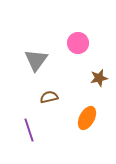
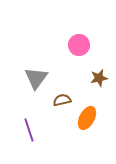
pink circle: moved 1 px right, 2 px down
gray triangle: moved 18 px down
brown semicircle: moved 13 px right, 3 px down
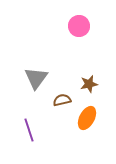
pink circle: moved 19 px up
brown star: moved 10 px left, 6 px down
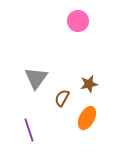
pink circle: moved 1 px left, 5 px up
brown semicircle: moved 2 px up; rotated 48 degrees counterclockwise
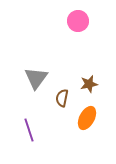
brown semicircle: rotated 18 degrees counterclockwise
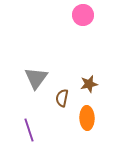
pink circle: moved 5 px right, 6 px up
orange ellipse: rotated 30 degrees counterclockwise
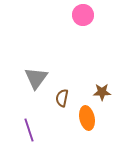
brown star: moved 13 px right, 8 px down; rotated 12 degrees clockwise
orange ellipse: rotated 10 degrees counterclockwise
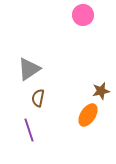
gray triangle: moved 7 px left, 9 px up; rotated 20 degrees clockwise
brown star: moved 1 px left, 1 px up; rotated 12 degrees counterclockwise
brown semicircle: moved 24 px left
orange ellipse: moved 1 px right, 3 px up; rotated 45 degrees clockwise
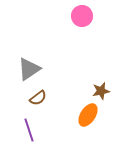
pink circle: moved 1 px left, 1 px down
brown semicircle: rotated 138 degrees counterclockwise
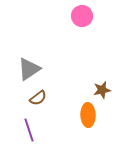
brown star: moved 1 px right, 1 px up
orange ellipse: rotated 35 degrees counterclockwise
